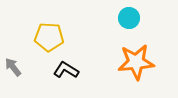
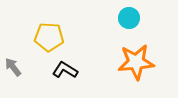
black L-shape: moved 1 px left
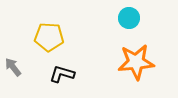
black L-shape: moved 3 px left, 4 px down; rotated 15 degrees counterclockwise
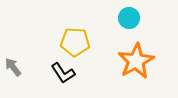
yellow pentagon: moved 26 px right, 5 px down
orange star: moved 1 px up; rotated 24 degrees counterclockwise
black L-shape: moved 1 px right, 1 px up; rotated 140 degrees counterclockwise
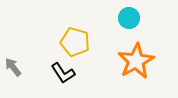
yellow pentagon: rotated 12 degrees clockwise
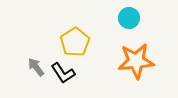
yellow pentagon: rotated 24 degrees clockwise
orange star: rotated 24 degrees clockwise
gray arrow: moved 23 px right
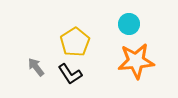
cyan circle: moved 6 px down
black L-shape: moved 7 px right, 1 px down
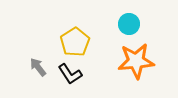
gray arrow: moved 2 px right
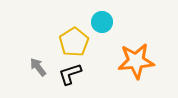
cyan circle: moved 27 px left, 2 px up
yellow pentagon: moved 1 px left
black L-shape: rotated 105 degrees clockwise
